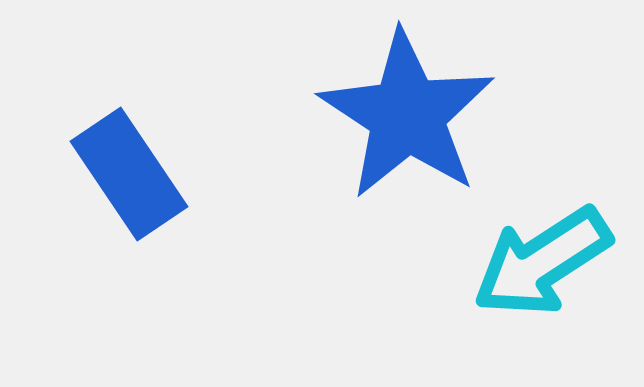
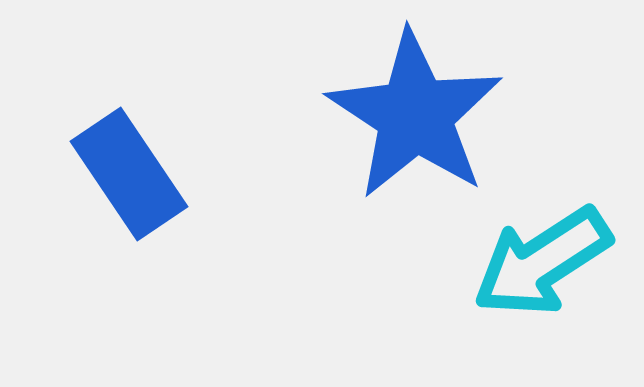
blue star: moved 8 px right
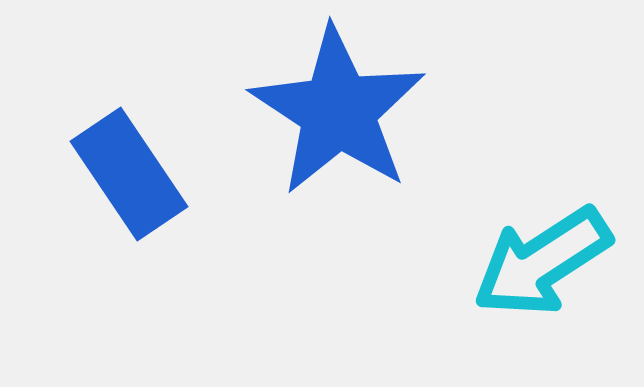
blue star: moved 77 px left, 4 px up
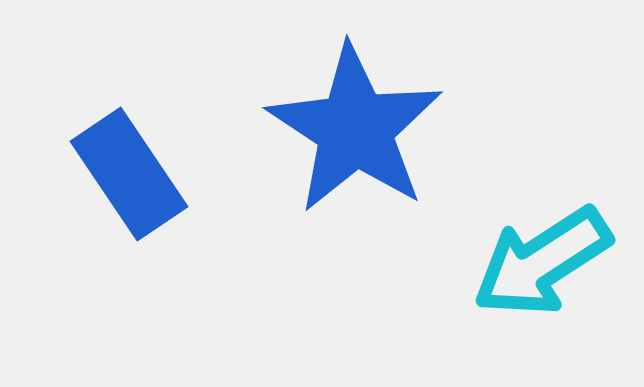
blue star: moved 17 px right, 18 px down
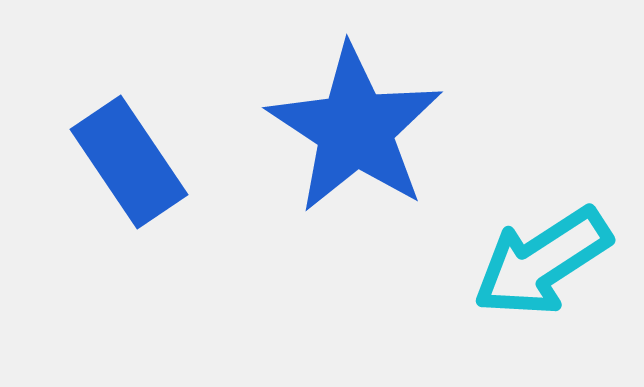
blue rectangle: moved 12 px up
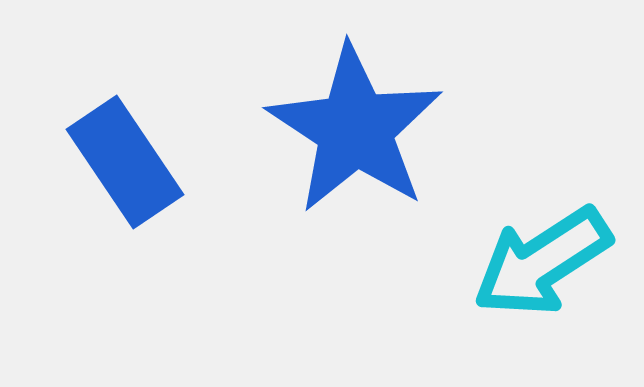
blue rectangle: moved 4 px left
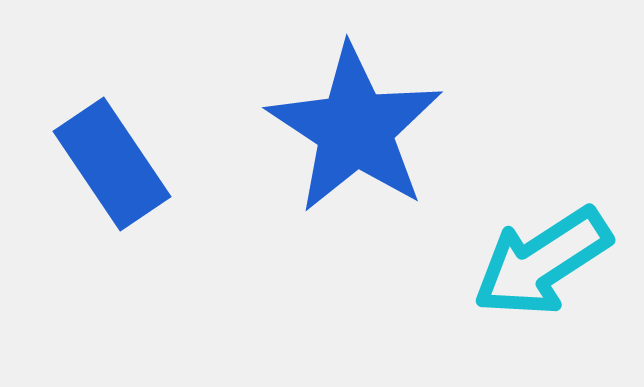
blue rectangle: moved 13 px left, 2 px down
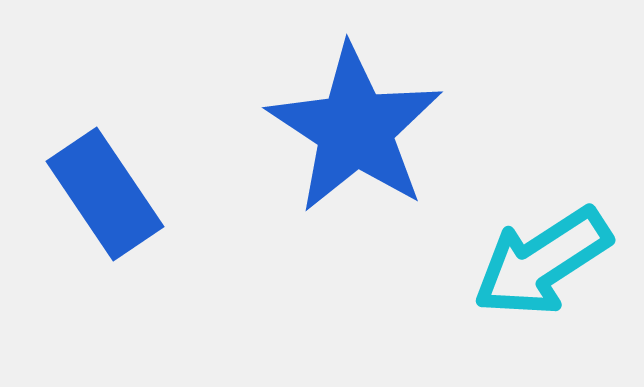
blue rectangle: moved 7 px left, 30 px down
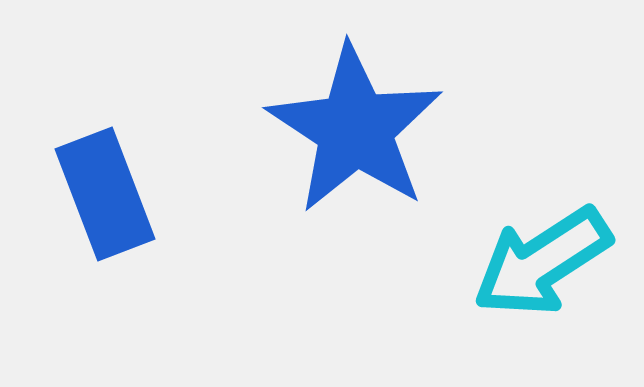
blue rectangle: rotated 13 degrees clockwise
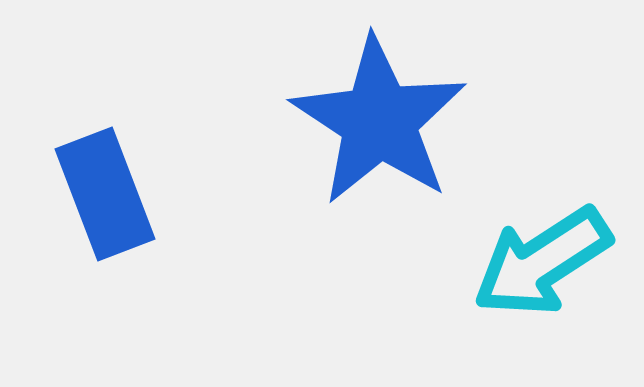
blue star: moved 24 px right, 8 px up
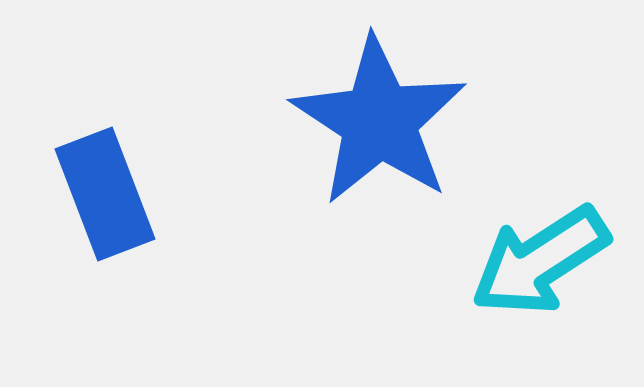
cyan arrow: moved 2 px left, 1 px up
